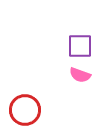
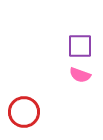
red circle: moved 1 px left, 2 px down
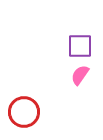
pink semicircle: rotated 105 degrees clockwise
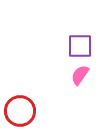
red circle: moved 4 px left, 1 px up
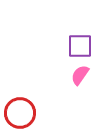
red circle: moved 2 px down
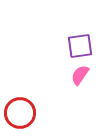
purple square: rotated 8 degrees counterclockwise
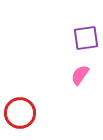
purple square: moved 6 px right, 8 px up
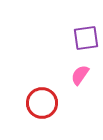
red circle: moved 22 px right, 10 px up
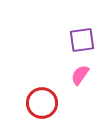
purple square: moved 4 px left, 2 px down
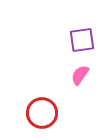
red circle: moved 10 px down
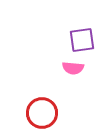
pink semicircle: moved 7 px left, 7 px up; rotated 120 degrees counterclockwise
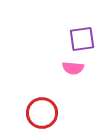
purple square: moved 1 px up
